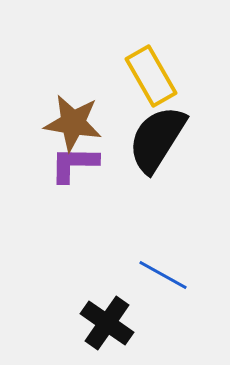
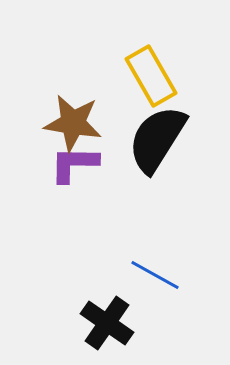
blue line: moved 8 px left
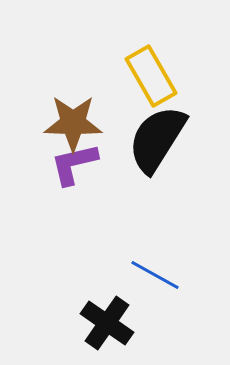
brown star: rotated 8 degrees counterclockwise
purple L-shape: rotated 14 degrees counterclockwise
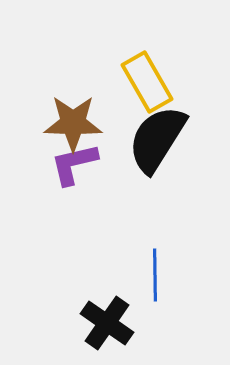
yellow rectangle: moved 4 px left, 6 px down
blue line: rotated 60 degrees clockwise
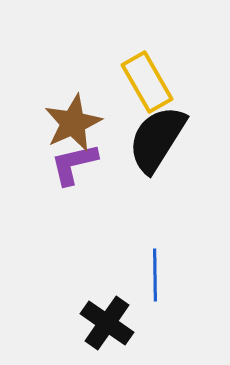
brown star: rotated 26 degrees counterclockwise
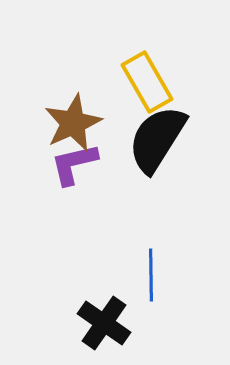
blue line: moved 4 px left
black cross: moved 3 px left
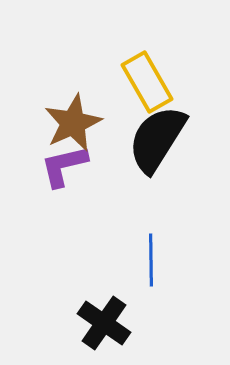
purple L-shape: moved 10 px left, 2 px down
blue line: moved 15 px up
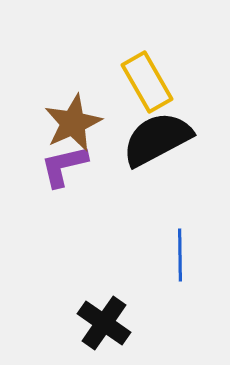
black semicircle: rotated 30 degrees clockwise
blue line: moved 29 px right, 5 px up
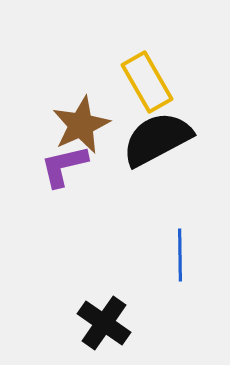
brown star: moved 8 px right, 2 px down
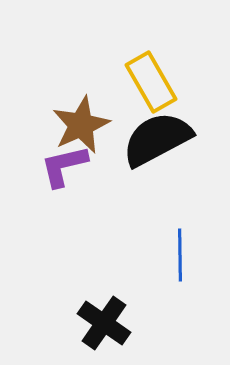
yellow rectangle: moved 4 px right
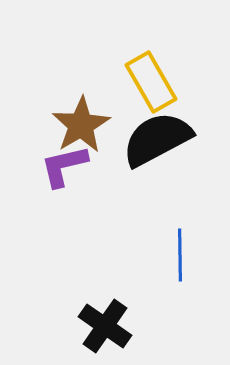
brown star: rotated 6 degrees counterclockwise
black cross: moved 1 px right, 3 px down
